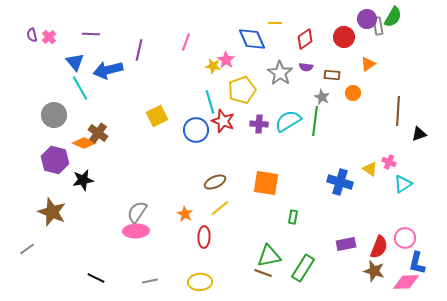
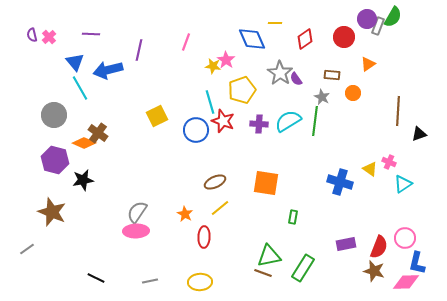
gray rectangle at (378, 26): rotated 30 degrees clockwise
purple semicircle at (306, 67): moved 10 px left, 12 px down; rotated 48 degrees clockwise
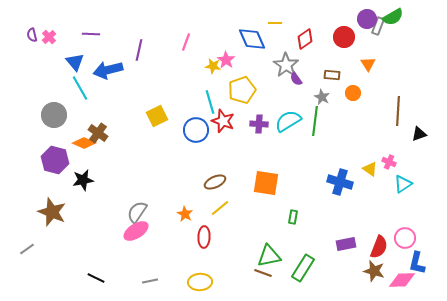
green semicircle at (393, 17): rotated 30 degrees clockwise
orange triangle at (368, 64): rotated 28 degrees counterclockwise
gray star at (280, 73): moved 6 px right, 8 px up
pink ellipse at (136, 231): rotated 30 degrees counterclockwise
pink diamond at (406, 282): moved 4 px left, 2 px up
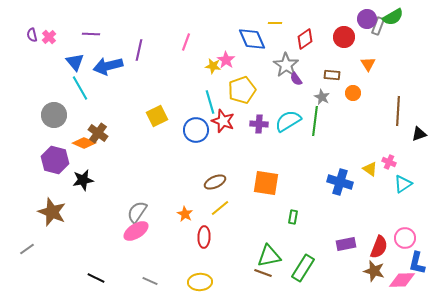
blue arrow at (108, 70): moved 4 px up
gray line at (150, 281): rotated 35 degrees clockwise
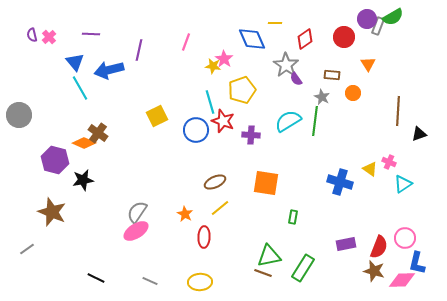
pink star at (226, 60): moved 2 px left, 1 px up
blue arrow at (108, 66): moved 1 px right, 4 px down
gray circle at (54, 115): moved 35 px left
purple cross at (259, 124): moved 8 px left, 11 px down
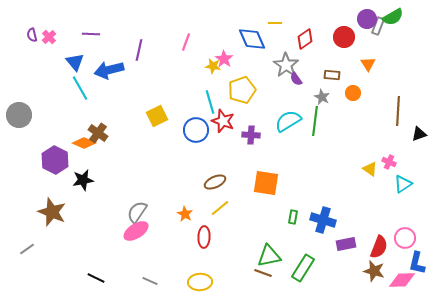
purple hexagon at (55, 160): rotated 12 degrees clockwise
blue cross at (340, 182): moved 17 px left, 38 px down
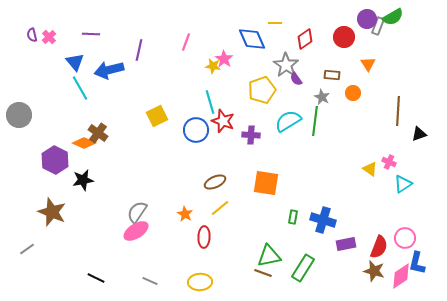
yellow pentagon at (242, 90): moved 20 px right
pink diamond at (402, 280): moved 1 px left, 4 px up; rotated 32 degrees counterclockwise
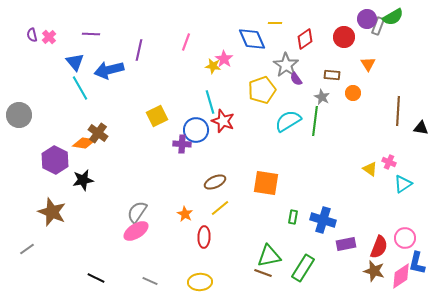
black triangle at (419, 134): moved 2 px right, 6 px up; rotated 28 degrees clockwise
purple cross at (251, 135): moved 69 px left, 9 px down
orange diamond at (84, 143): rotated 15 degrees counterclockwise
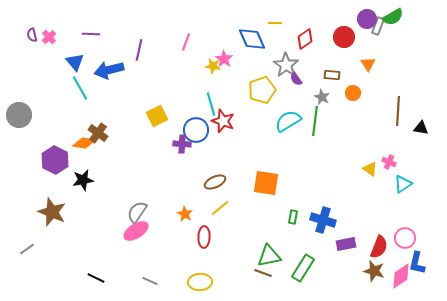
cyan line at (210, 102): moved 1 px right, 2 px down
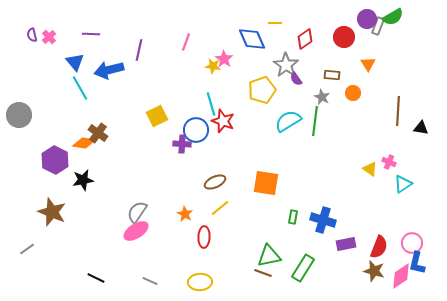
pink circle at (405, 238): moved 7 px right, 5 px down
